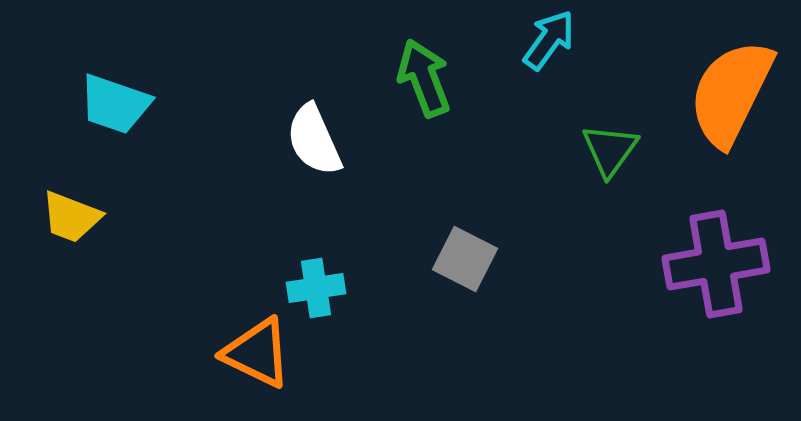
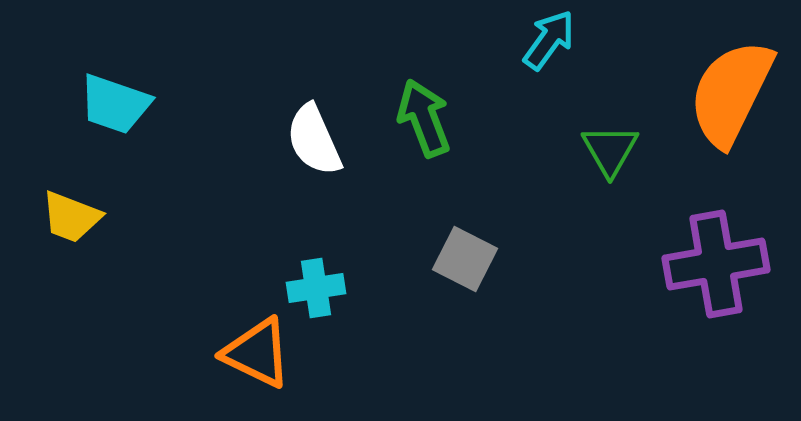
green arrow: moved 40 px down
green triangle: rotated 6 degrees counterclockwise
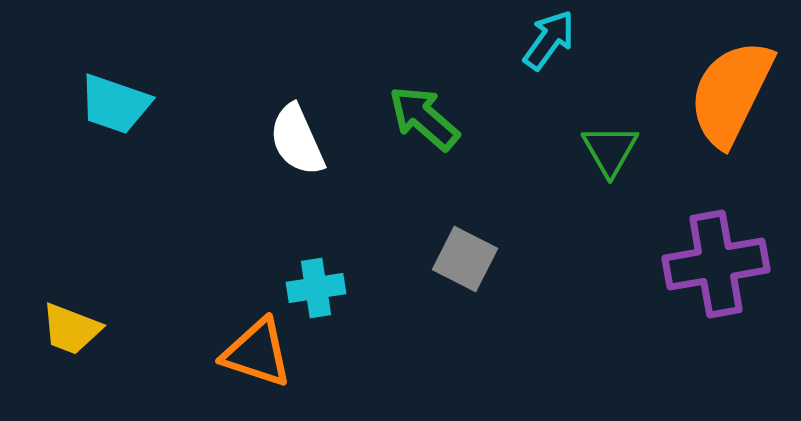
green arrow: rotated 28 degrees counterclockwise
white semicircle: moved 17 px left
yellow trapezoid: moved 112 px down
orange triangle: rotated 8 degrees counterclockwise
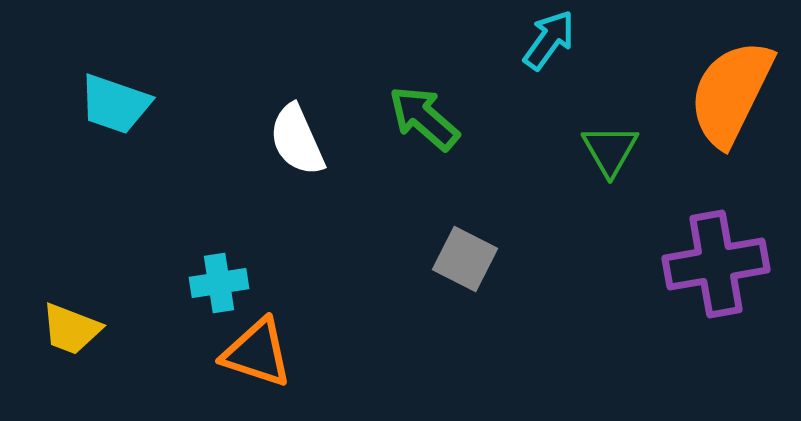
cyan cross: moved 97 px left, 5 px up
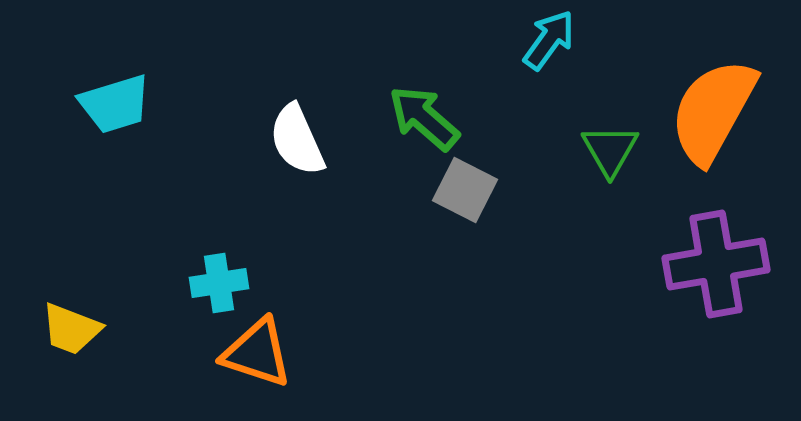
orange semicircle: moved 18 px left, 18 px down; rotated 3 degrees clockwise
cyan trapezoid: rotated 36 degrees counterclockwise
gray square: moved 69 px up
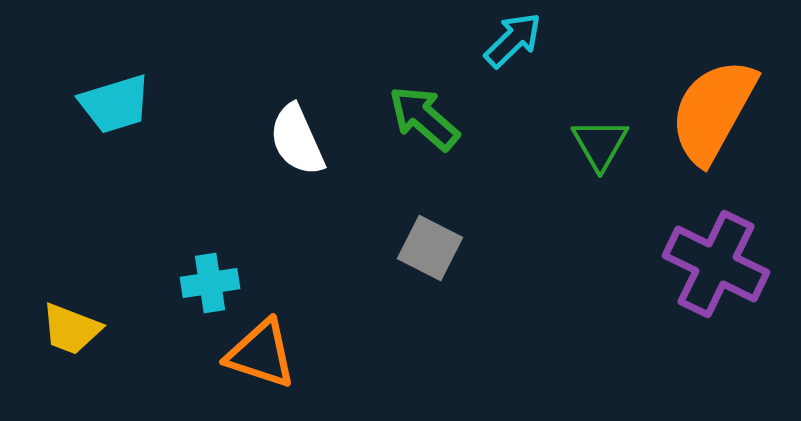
cyan arrow: moved 36 px left; rotated 10 degrees clockwise
green triangle: moved 10 px left, 6 px up
gray square: moved 35 px left, 58 px down
purple cross: rotated 36 degrees clockwise
cyan cross: moved 9 px left
orange triangle: moved 4 px right, 1 px down
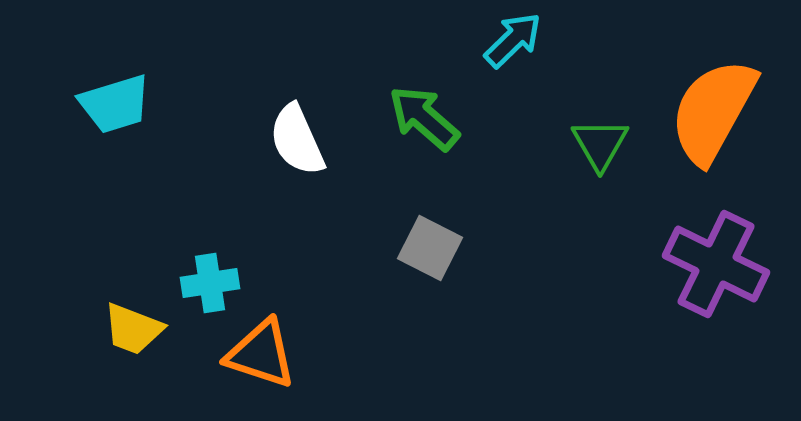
yellow trapezoid: moved 62 px right
